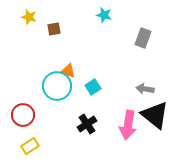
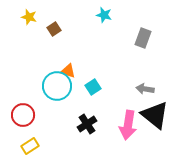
brown square: rotated 24 degrees counterclockwise
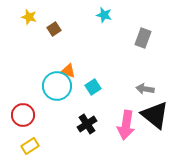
pink arrow: moved 2 px left
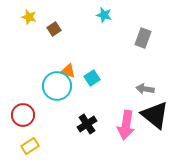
cyan square: moved 1 px left, 9 px up
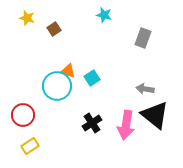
yellow star: moved 2 px left, 1 px down
black cross: moved 5 px right, 1 px up
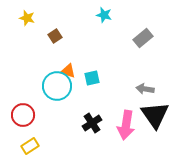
brown square: moved 1 px right, 7 px down
gray rectangle: rotated 30 degrees clockwise
cyan square: rotated 21 degrees clockwise
black triangle: rotated 16 degrees clockwise
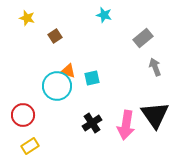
gray arrow: moved 10 px right, 22 px up; rotated 60 degrees clockwise
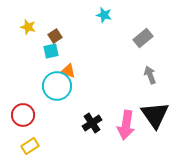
yellow star: moved 1 px right, 9 px down
gray arrow: moved 5 px left, 8 px down
cyan square: moved 41 px left, 27 px up
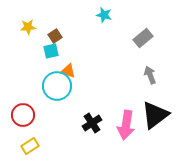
yellow star: rotated 21 degrees counterclockwise
black triangle: rotated 28 degrees clockwise
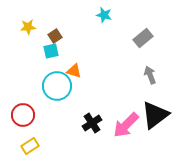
orange triangle: moved 6 px right
pink arrow: rotated 36 degrees clockwise
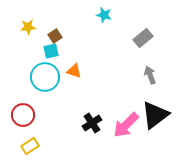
cyan circle: moved 12 px left, 9 px up
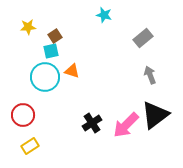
orange triangle: moved 2 px left
